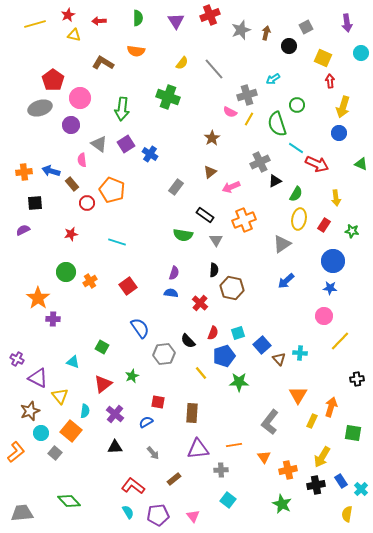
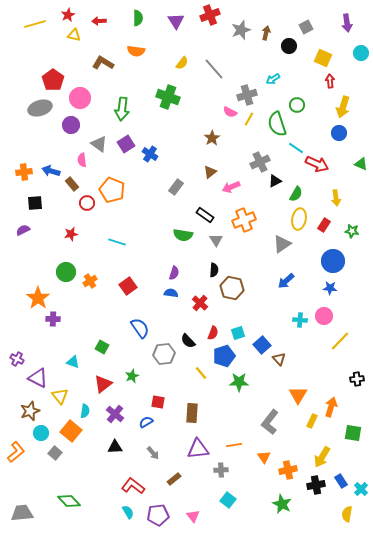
cyan cross at (300, 353): moved 33 px up
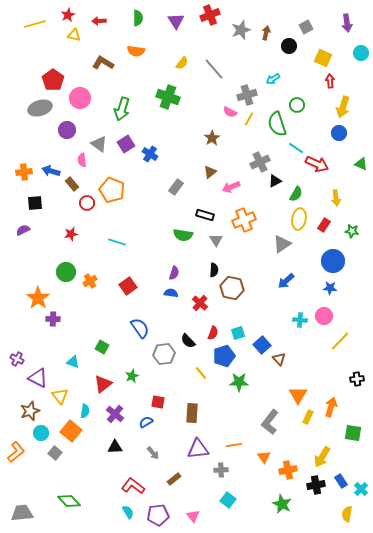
green arrow at (122, 109): rotated 10 degrees clockwise
purple circle at (71, 125): moved 4 px left, 5 px down
black rectangle at (205, 215): rotated 18 degrees counterclockwise
yellow rectangle at (312, 421): moved 4 px left, 4 px up
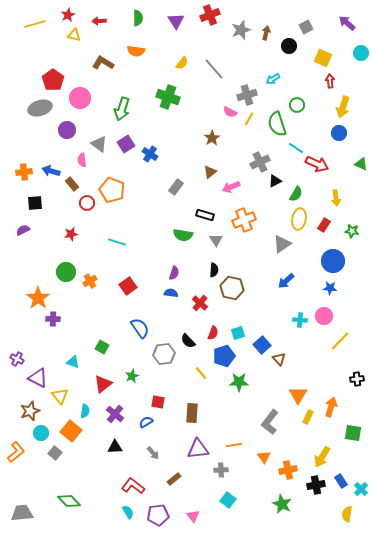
purple arrow at (347, 23): rotated 138 degrees clockwise
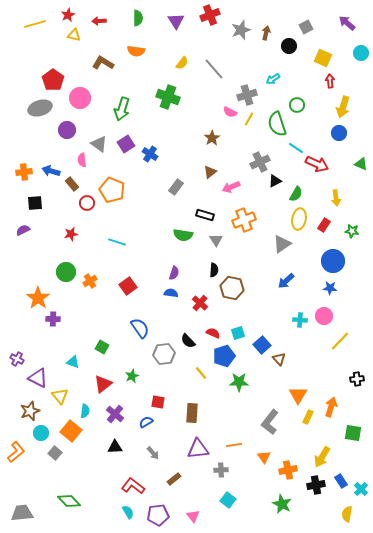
red semicircle at (213, 333): rotated 88 degrees counterclockwise
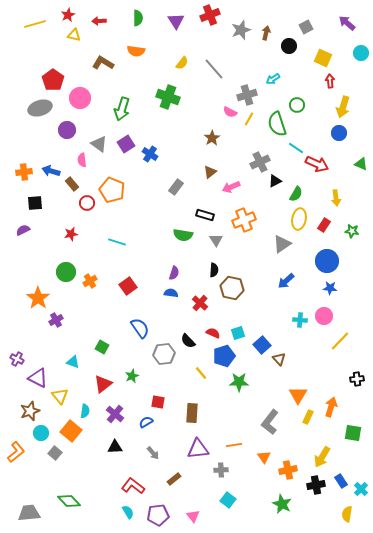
blue circle at (333, 261): moved 6 px left
purple cross at (53, 319): moved 3 px right, 1 px down; rotated 32 degrees counterclockwise
gray trapezoid at (22, 513): moved 7 px right
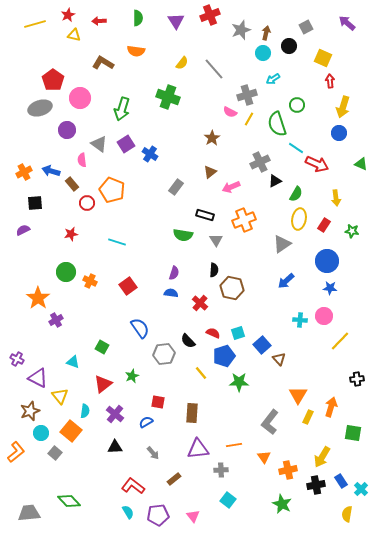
cyan circle at (361, 53): moved 98 px left
orange cross at (24, 172): rotated 21 degrees counterclockwise
orange cross at (90, 281): rotated 32 degrees counterclockwise
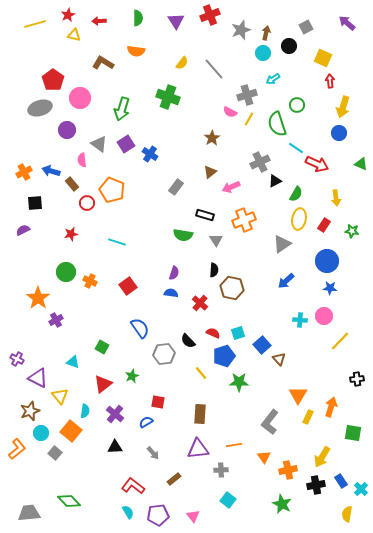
brown rectangle at (192, 413): moved 8 px right, 1 px down
orange L-shape at (16, 452): moved 1 px right, 3 px up
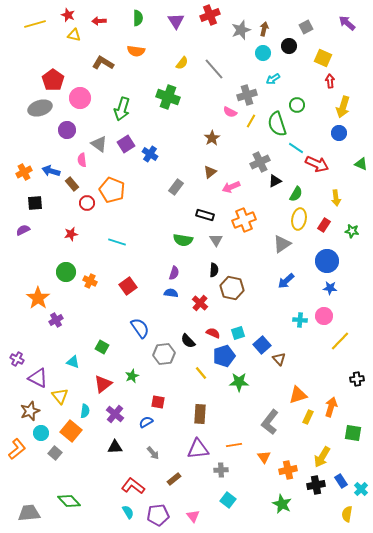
red star at (68, 15): rotated 24 degrees counterclockwise
brown arrow at (266, 33): moved 2 px left, 4 px up
yellow line at (249, 119): moved 2 px right, 2 px down
green semicircle at (183, 235): moved 5 px down
orange triangle at (298, 395): rotated 42 degrees clockwise
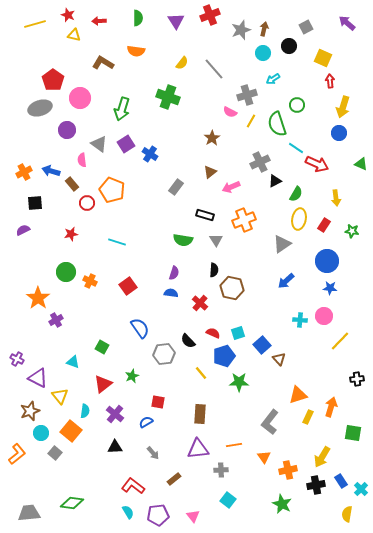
orange L-shape at (17, 449): moved 5 px down
green diamond at (69, 501): moved 3 px right, 2 px down; rotated 40 degrees counterclockwise
